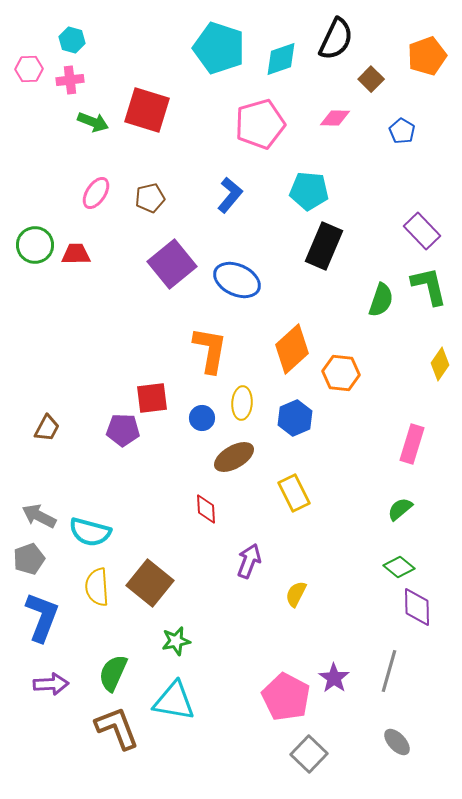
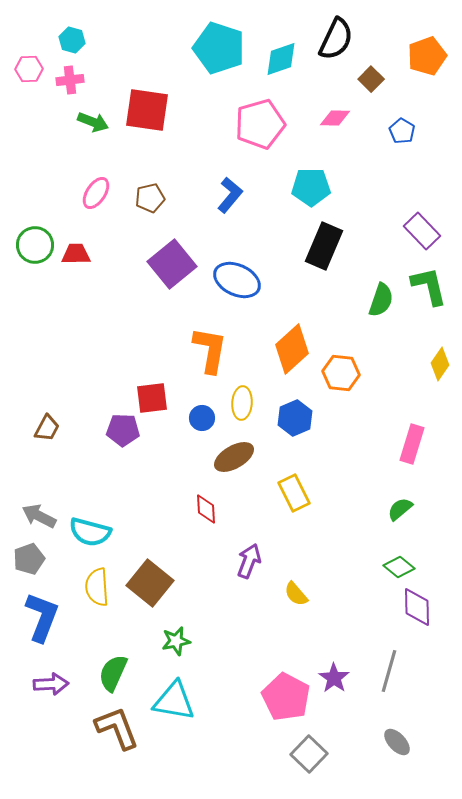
red square at (147, 110): rotated 9 degrees counterclockwise
cyan pentagon at (309, 191): moved 2 px right, 4 px up; rotated 6 degrees counterclockwise
yellow semicircle at (296, 594): rotated 68 degrees counterclockwise
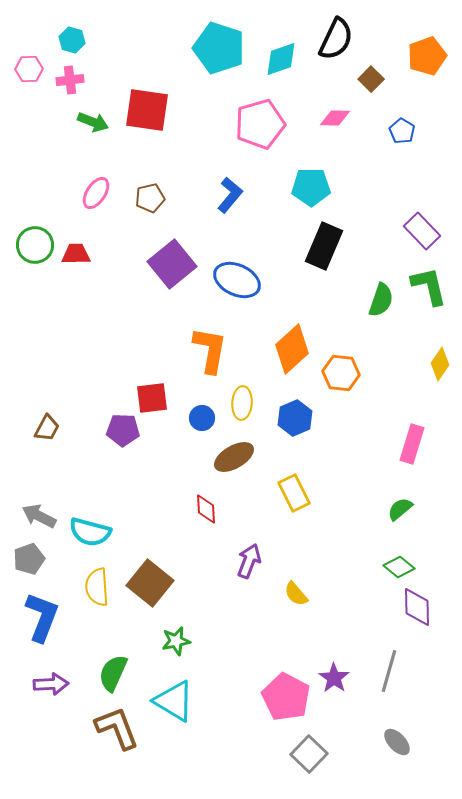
cyan triangle at (174, 701): rotated 21 degrees clockwise
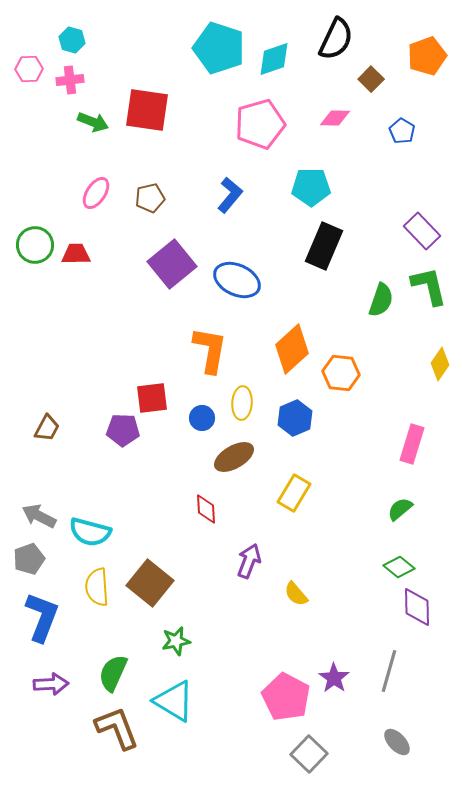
cyan diamond at (281, 59): moved 7 px left
yellow rectangle at (294, 493): rotated 57 degrees clockwise
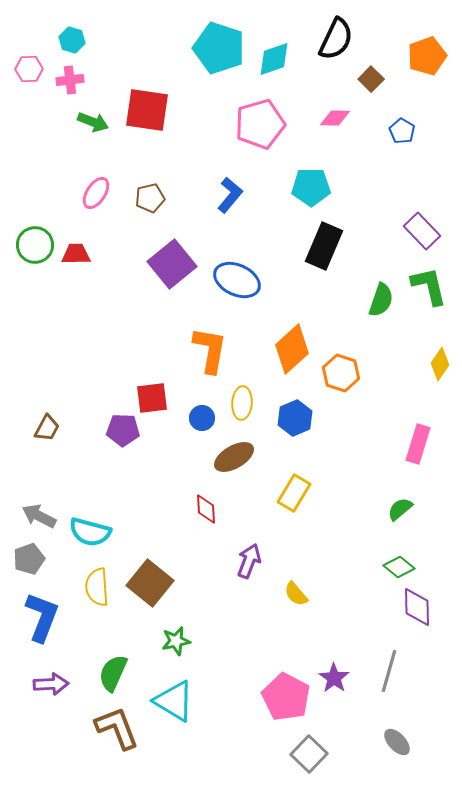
orange hexagon at (341, 373): rotated 12 degrees clockwise
pink rectangle at (412, 444): moved 6 px right
